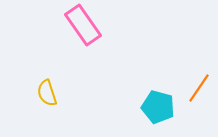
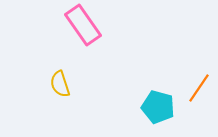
yellow semicircle: moved 13 px right, 9 px up
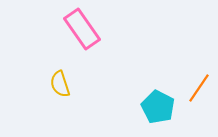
pink rectangle: moved 1 px left, 4 px down
cyan pentagon: rotated 12 degrees clockwise
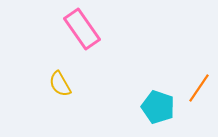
yellow semicircle: rotated 12 degrees counterclockwise
cyan pentagon: rotated 8 degrees counterclockwise
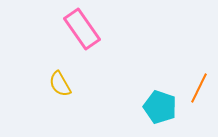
orange line: rotated 8 degrees counterclockwise
cyan pentagon: moved 2 px right
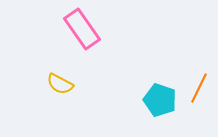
yellow semicircle: rotated 32 degrees counterclockwise
cyan pentagon: moved 7 px up
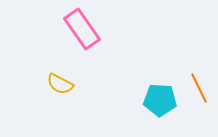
orange line: rotated 52 degrees counterclockwise
cyan pentagon: rotated 16 degrees counterclockwise
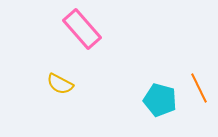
pink rectangle: rotated 6 degrees counterclockwise
cyan pentagon: rotated 12 degrees clockwise
